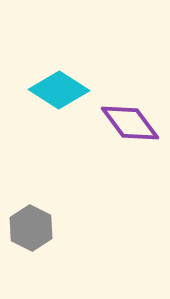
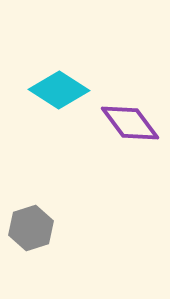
gray hexagon: rotated 15 degrees clockwise
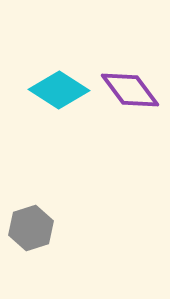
purple diamond: moved 33 px up
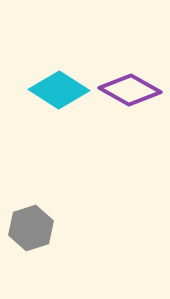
purple diamond: rotated 24 degrees counterclockwise
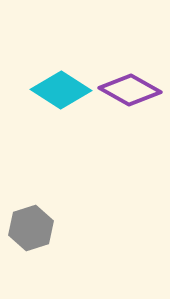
cyan diamond: moved 2 px right
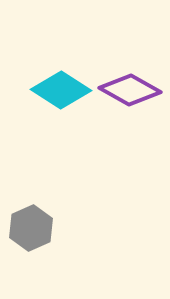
gray hexagon: rotated 6 degrees counterclockwise
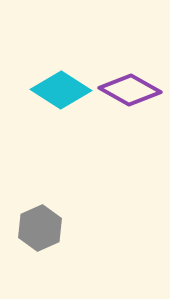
gray hexagon: moved 9 px right
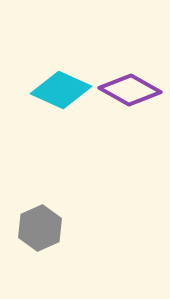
cyan diamond: rotated 8 degrees counterclockwise
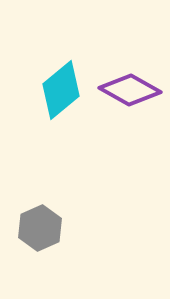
cyan diamond: rotated 64 degrees counterclockwise
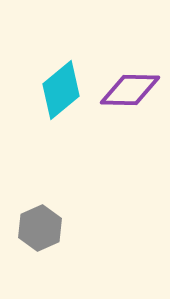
purple diamond: rotated 28 degrees counterclockwise
